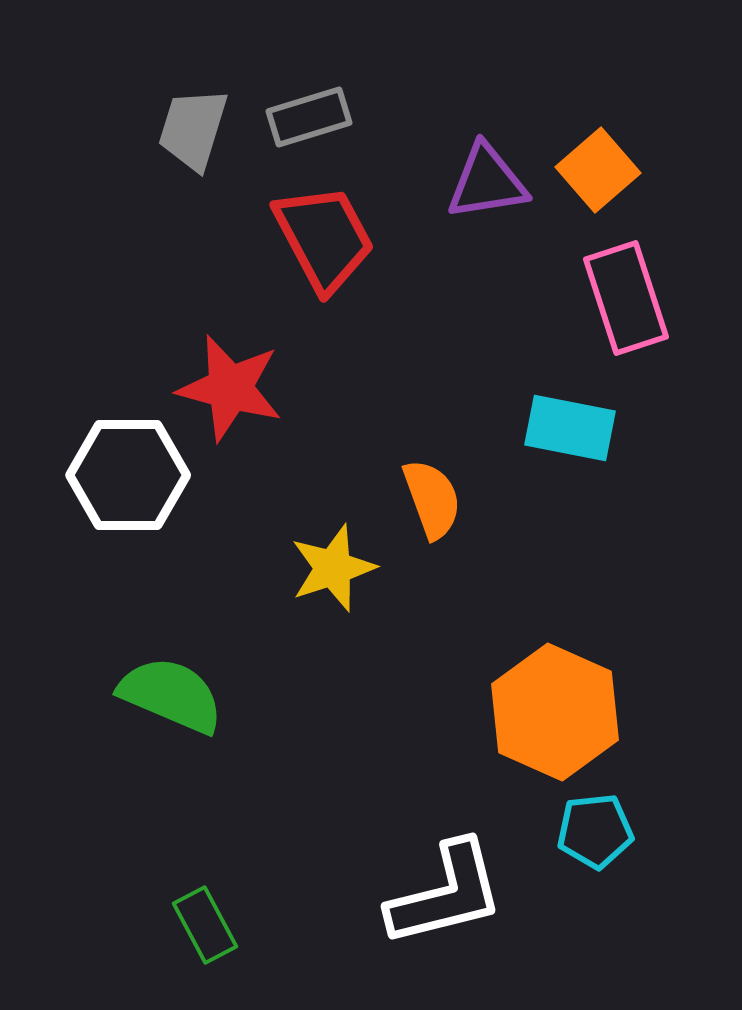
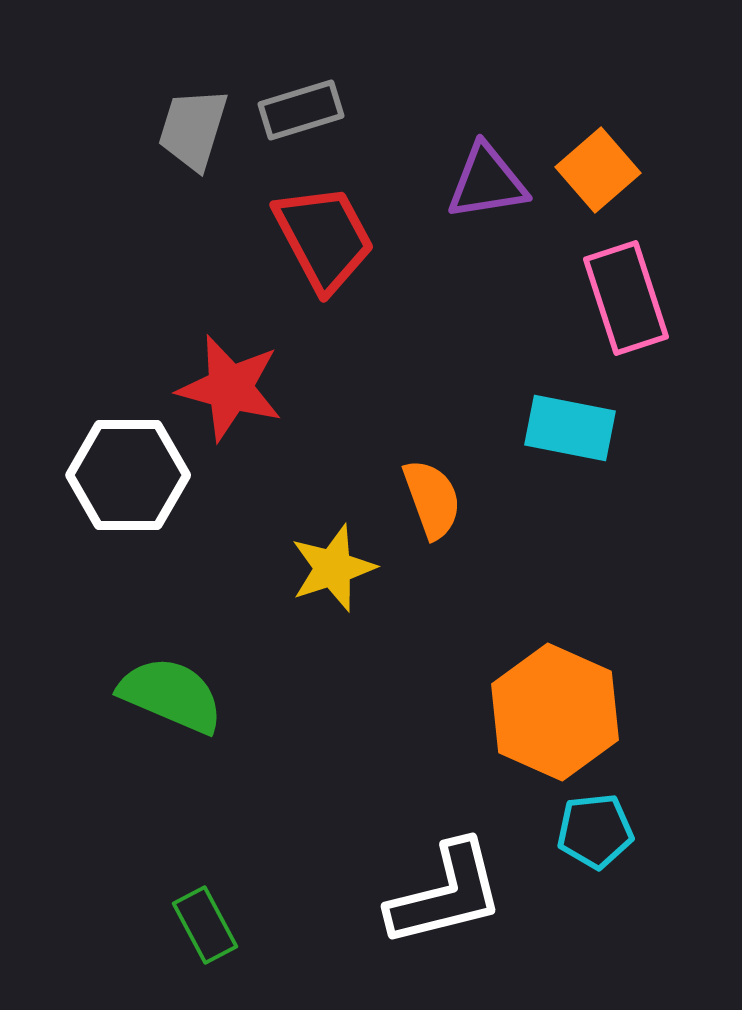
gray rectangle: moved 8 px left, 7 px up
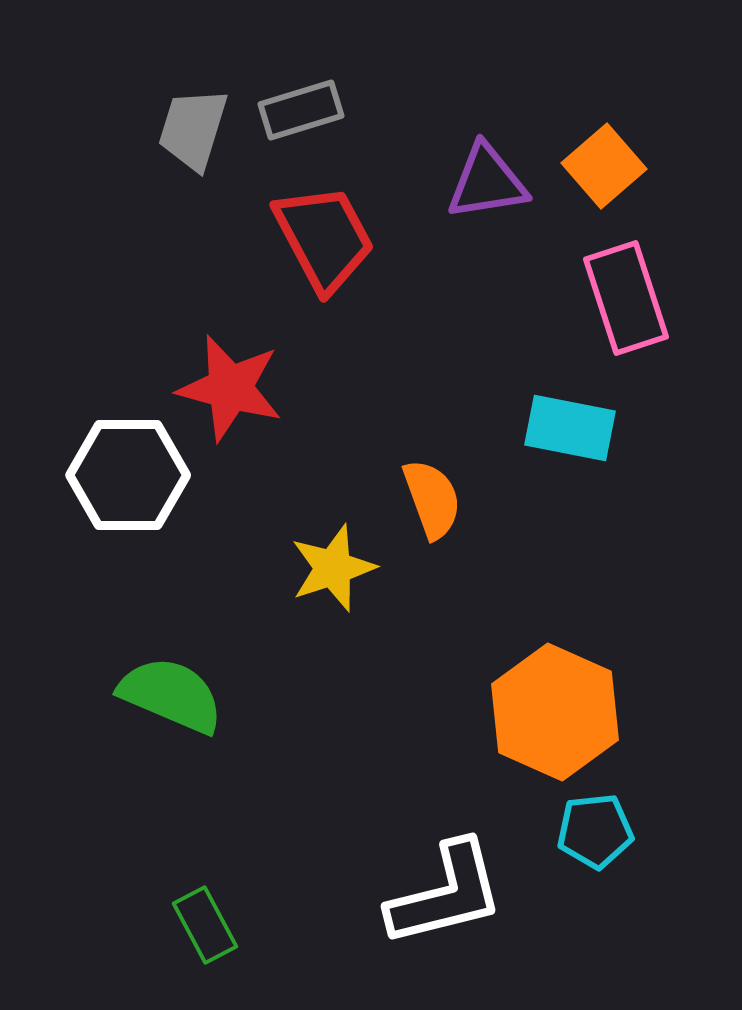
orange square: moved 6 px right, 4 px up
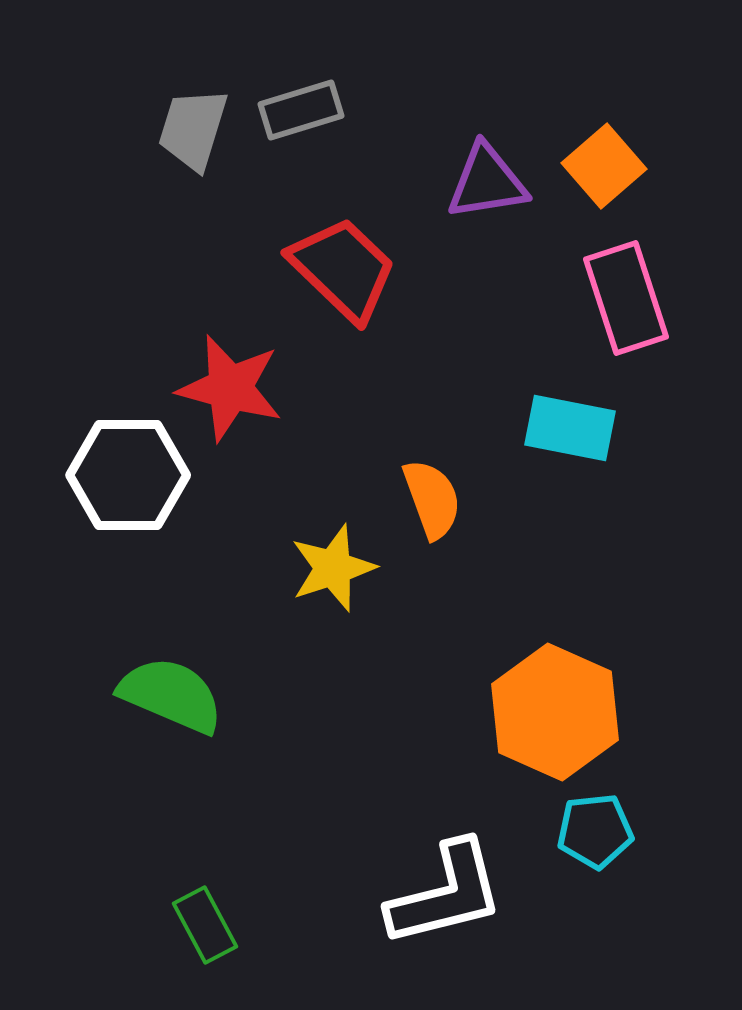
red trapezoid: moved 19 px right, 31 px down; rotated 18 degrees counterclockwise
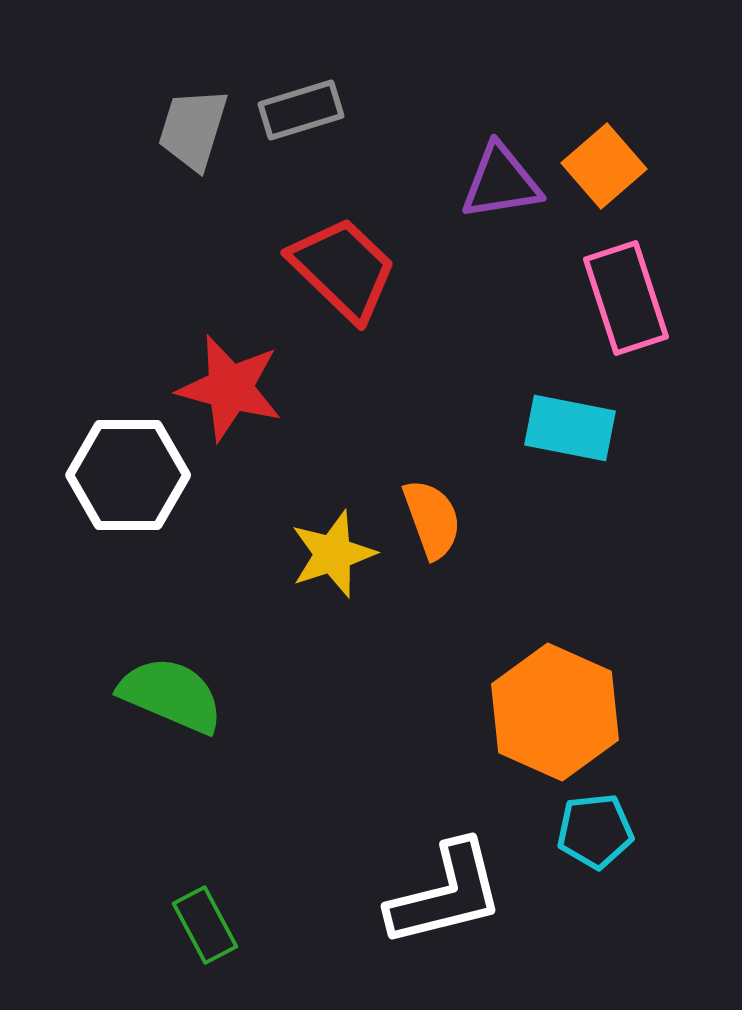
purple triangle: moved 14 px right
orange semicircle: moved 20 px down
yellow star: moved 14 px up
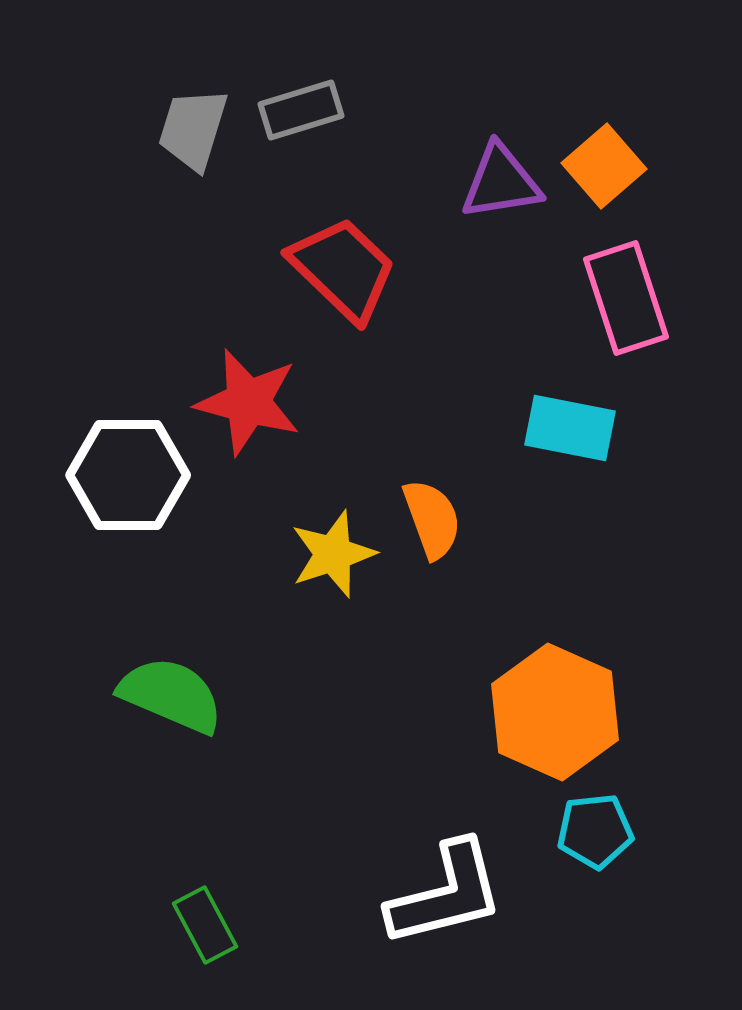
red star: moved 18 px right, 14 px down
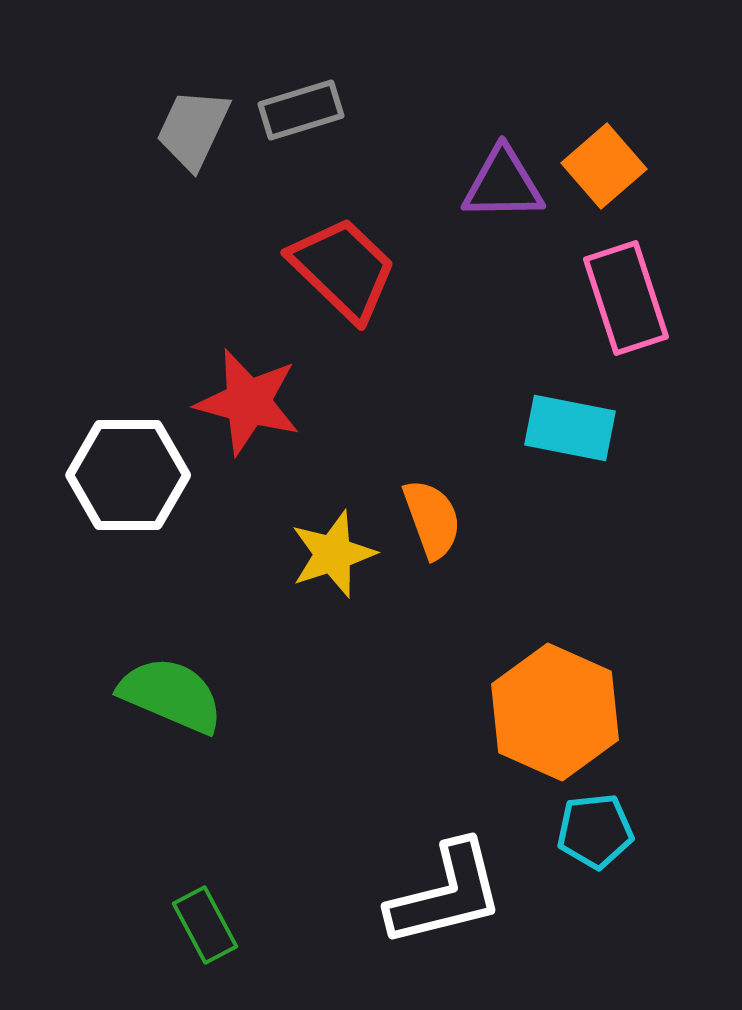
gray trapezoid: rotated 8 degrees clockwise
purple triangle: moved 2 px right, 2 px down; rotated 8 degrees clockwise
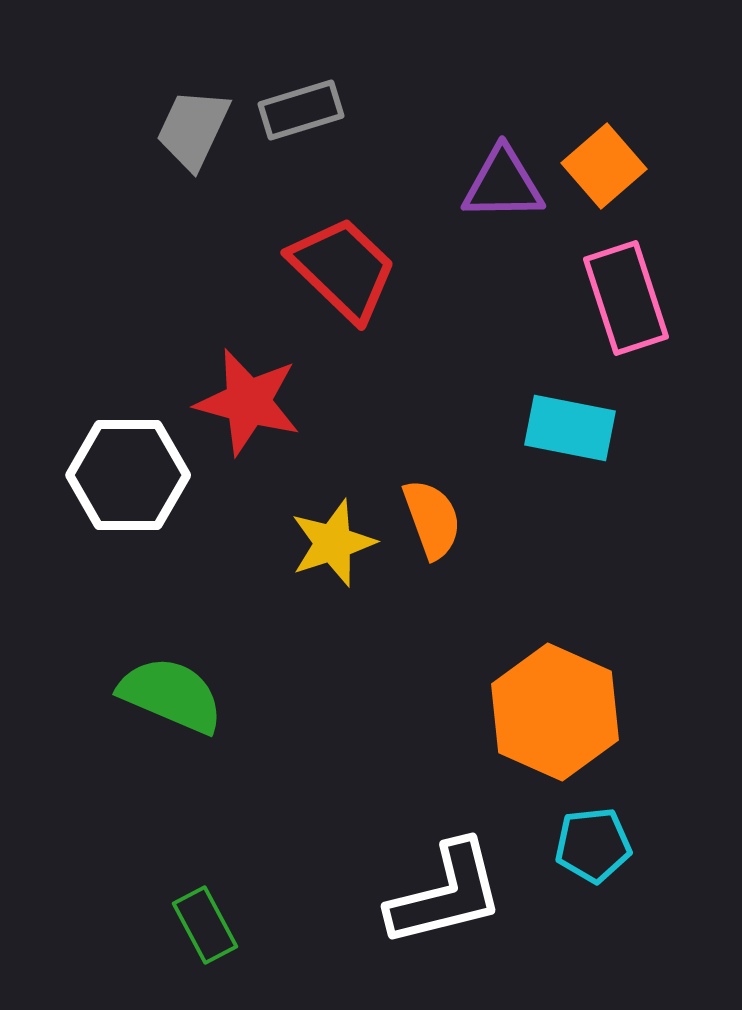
yellow star: moved 11 px up
cyan pentagon: moved 2 px left, 14 px down
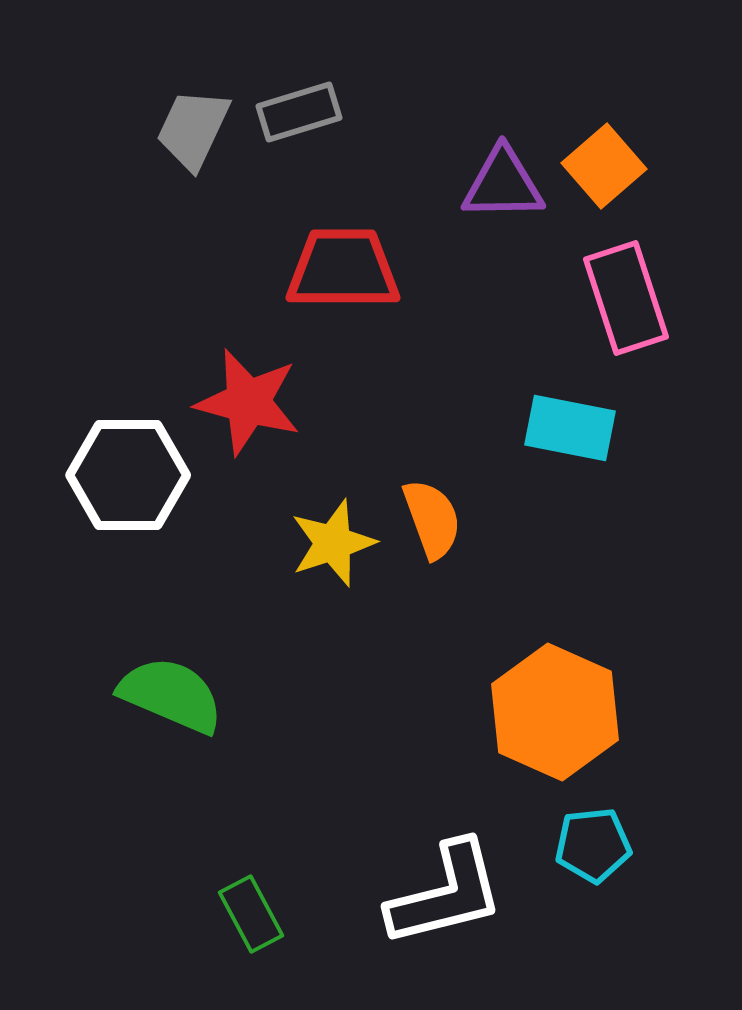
gray rectangle: moved 2 px left, 2 px down
red trapezoid: rotated 44 degrees counterclockwise
green rectangle: moved 46 px right, 11 px up
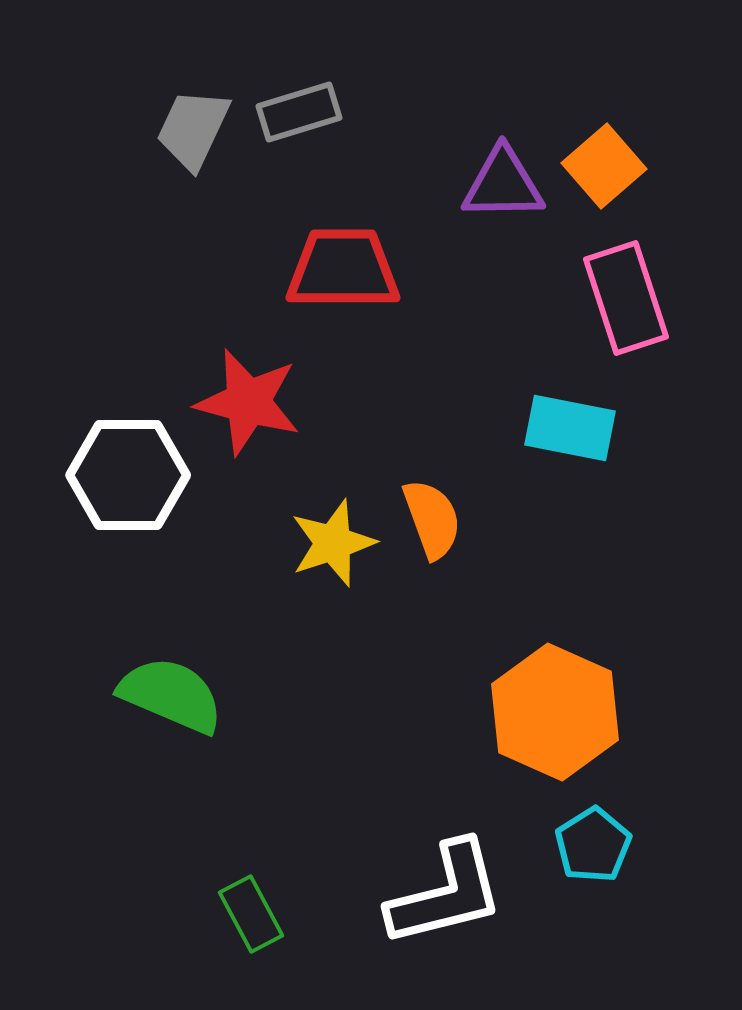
cyan pentagon: rotated 26 degrees counterclockwise
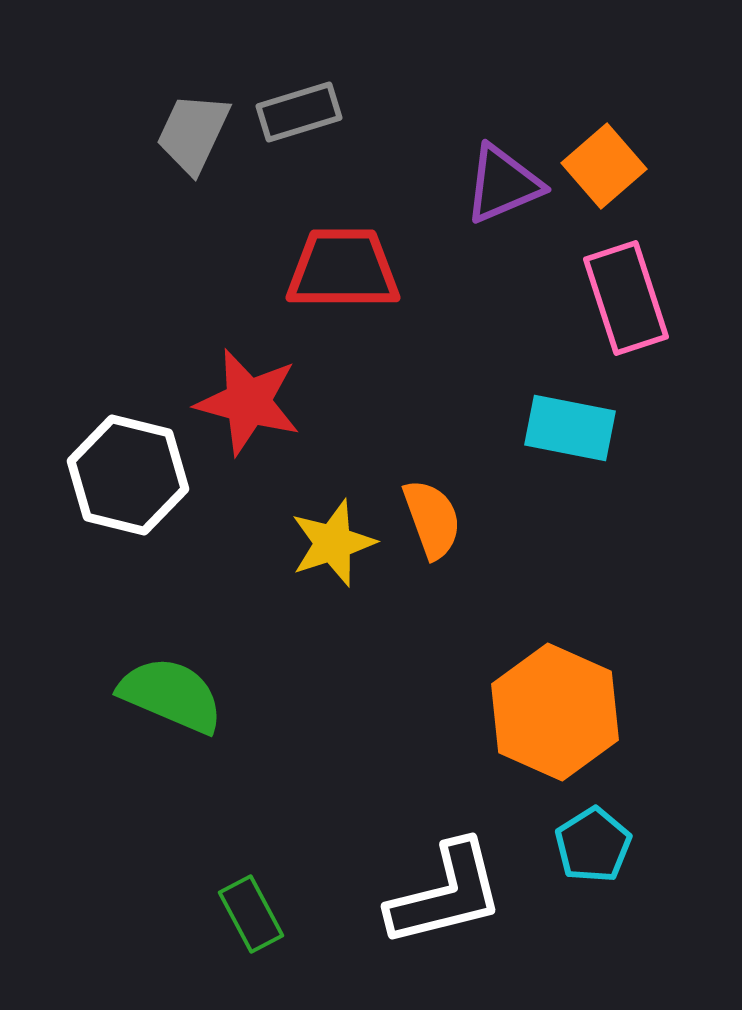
gray trapezoid: moved 4 px down
purple triangle: rotated 22 degrees counterclockwise
white hexagon: rotated 14 degrees clockwise
